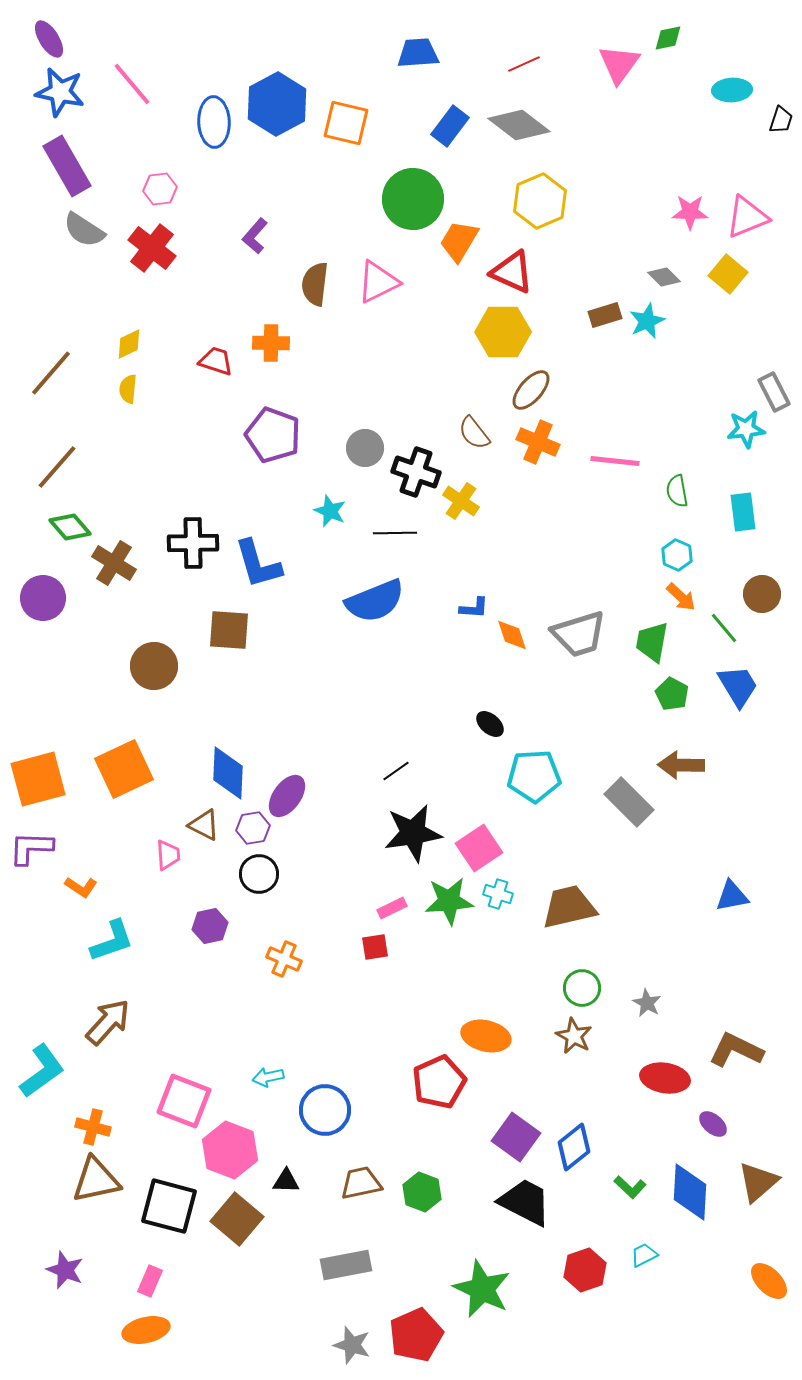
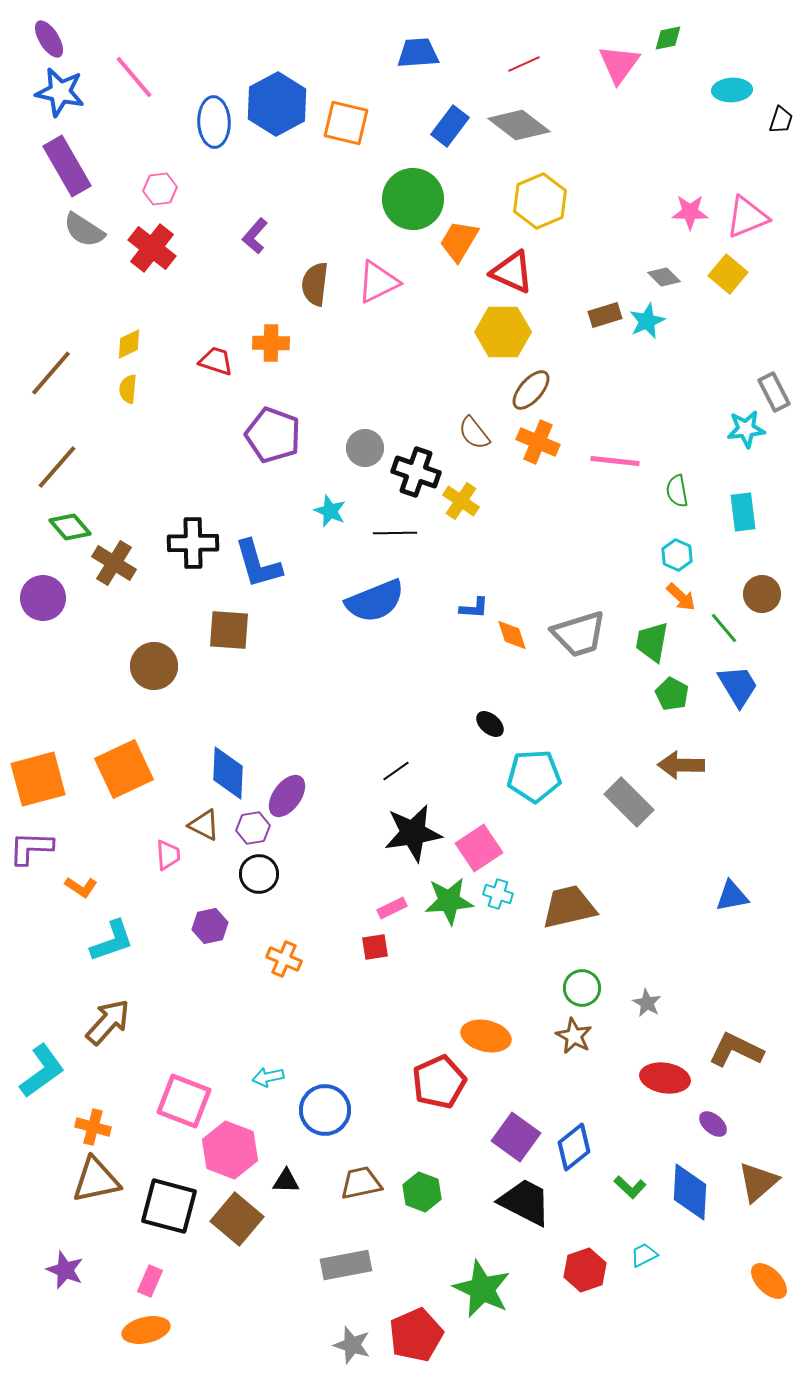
pink line at (132, 84): moved 2 px right, 7 px up
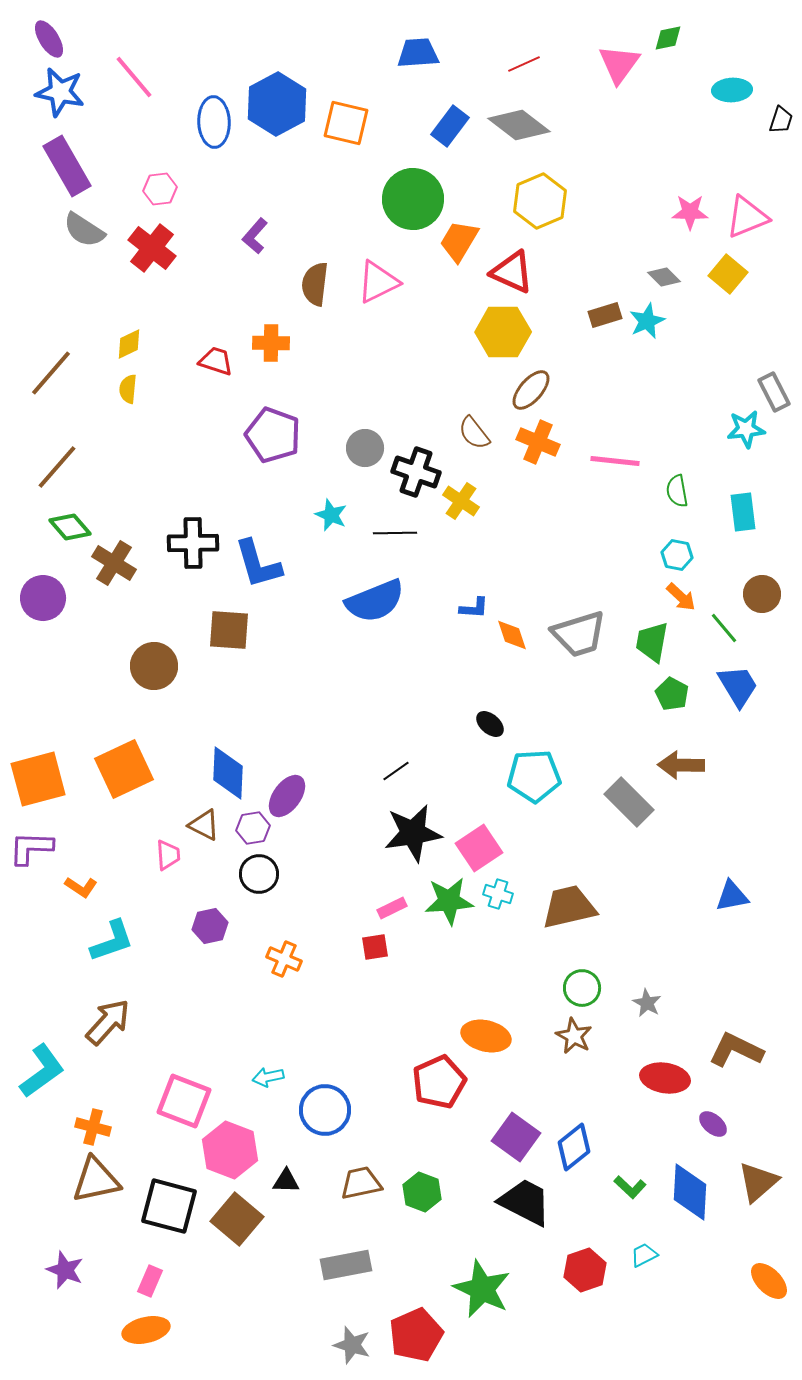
cyan star at (330, 511): moved 1 px right, 4 px down
cyan hexagon at (677, 555): rotated 12 degrees counterclockwise
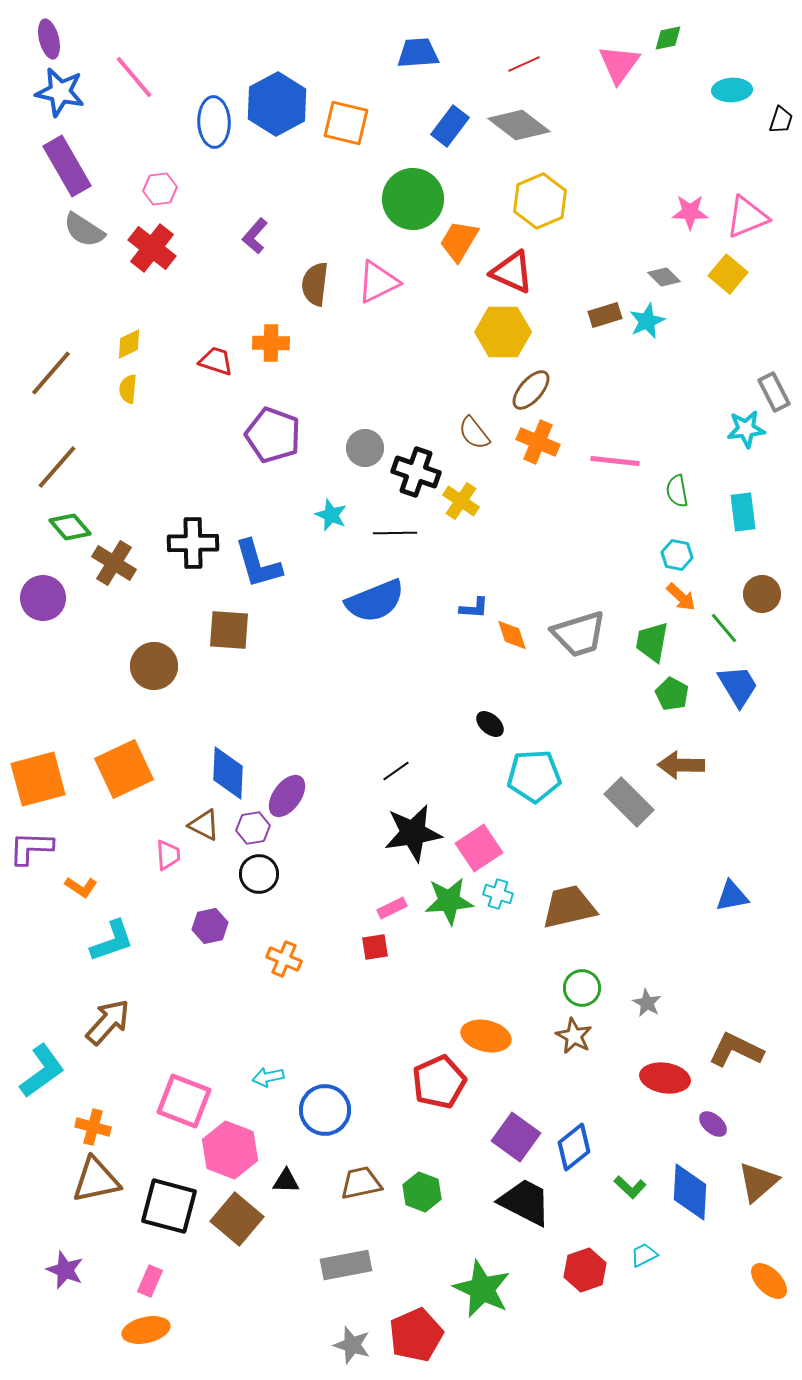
purple ellipse at (49, 39): rotated 18 degrees clockwise
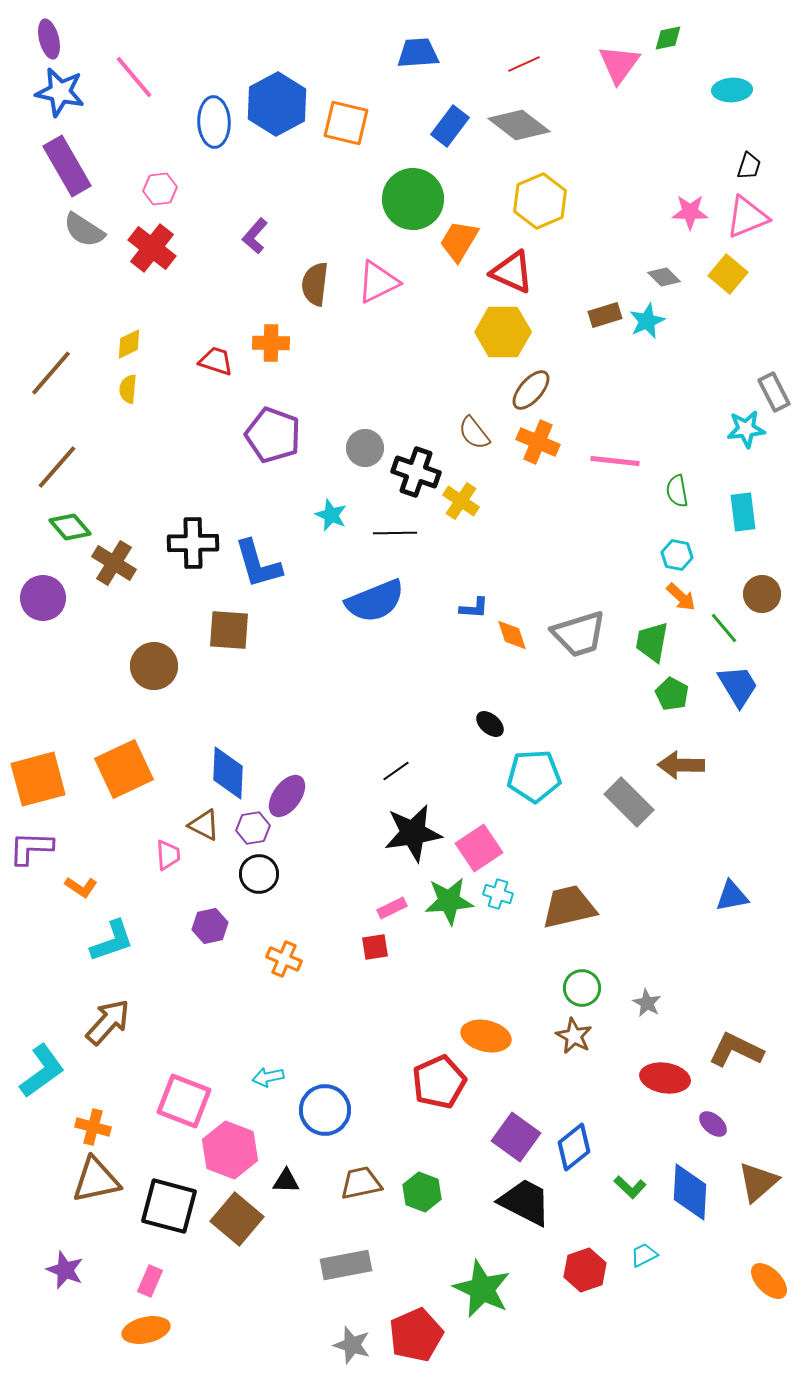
black trapezoid at (781, 120): moved 32 px left, 46 px down
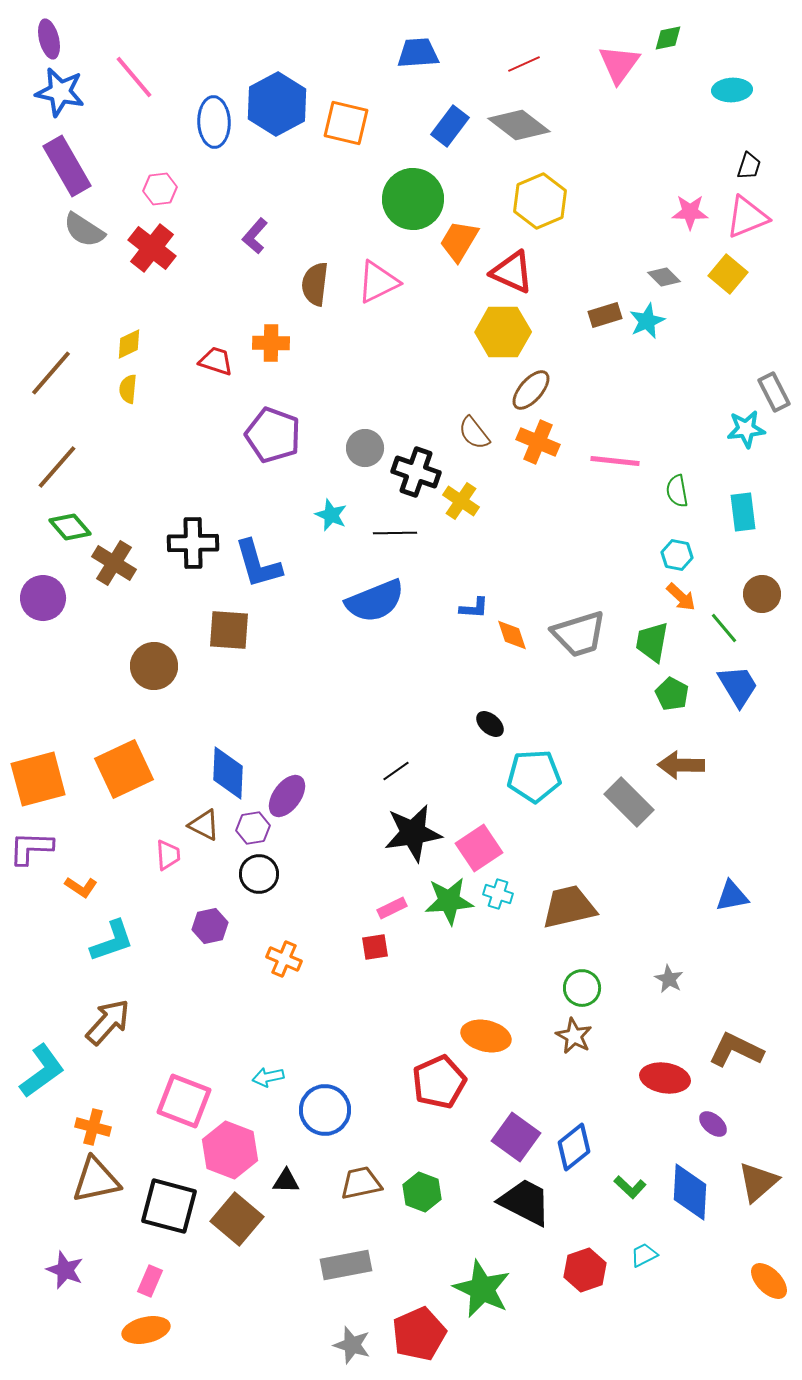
gray star at (647, 1003): moved 22 px right, 24 px up
red pentagon at (416, 1335): moved 3 px right, 1 px up
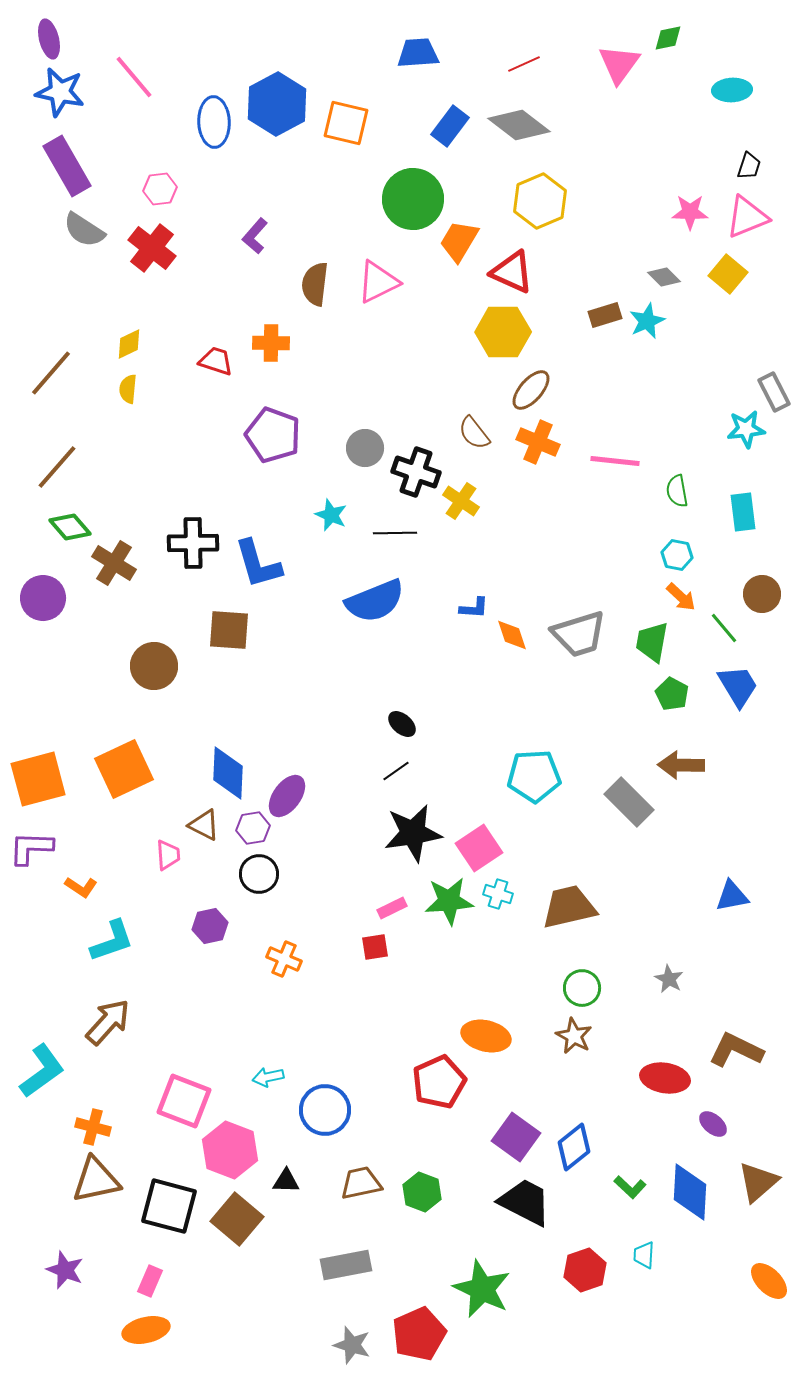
black ellipse at (490, 724): moved 88 px left
cyan trapezoid at (644, 1255): rotated 60 degrees counterclockwise
